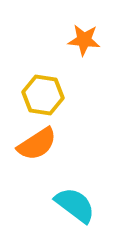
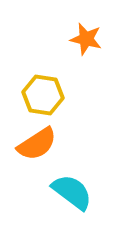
orange star: moved 2 px right, 1 px up; rotated 8 degrees clockwise
cyan semicircle: moved 3 px left, 13 px up
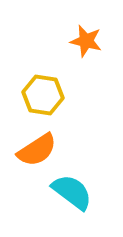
orange star: moved 2 px down
orange semicircle: moved 6 px down
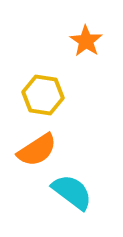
orange star: rotated 20 degrees clockwise
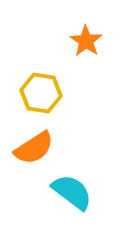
yellow hexagon: moved 2 px left, 2 px up
orange semicircle: moved 3 px left, 2 px up
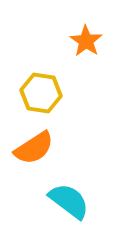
cyan semicircle: moved 3 px left, 9 px down
